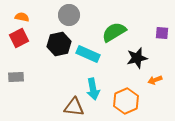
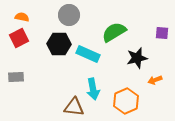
black hexagon: rotated 15 degrees clockwise
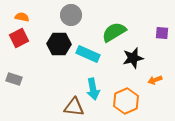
gray circle: moved 2 px right
black star: moved 4 px left
gray rectangle: moved 2 px left, 2 px down; rotated 21 degrees clockwise
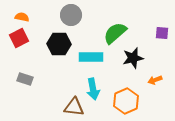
green semicircle: moved 1 px right, 1 px down; rotated 10 degrees counterclockwise
cyan rectangle: moved 3 px right, 3 px down; rotated 25 degrees counterclockwise
gray rectangle: moved 11 px right
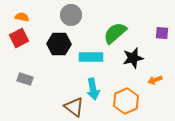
brown triangle: rotated 30 degrees clockwise
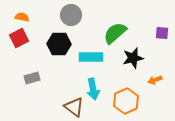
gray rectangle: moved 7 px right, 1 px up; rotated 35 degrees counterclockwise
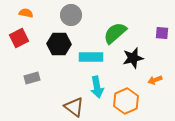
orange semicircle: moved 4 px right, 4 px up
cyan arrow: moved 4 px right, 2 px up
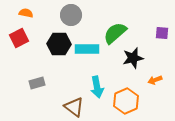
cyan rectangle: moved 4 px left, 8 px up
gray rectangle: moved 5 px right, 5 px down
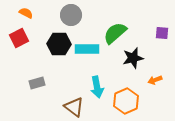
orange semicircle: rotated 16 degrees clockwise
